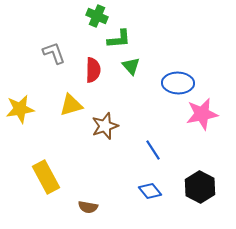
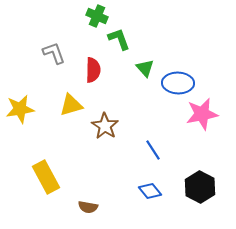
green L-shape: rotated 105 degrees counterclockwise
green triangle: moved 14 px right, 2 px down
brown star: rotated 20 degrees counterclockwise
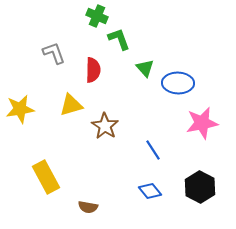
pink star: moved 9 px down
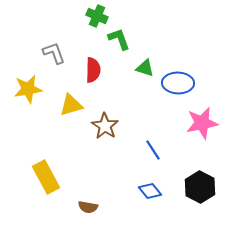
green triangle: rotated 30 degrees counterclockwise
yellow star: moved 8 px right, 20 px up
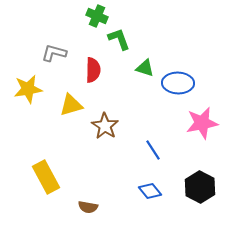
gray L-shape: rotated 55 degrees counterclockwise
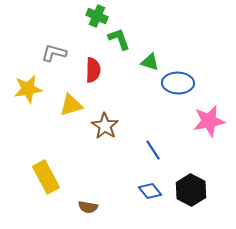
green triangle: moved 5 px right, 6 px up
pink star: moved 7 px right, 2 px up
black hexagon: moved 9 px left, 3 px down
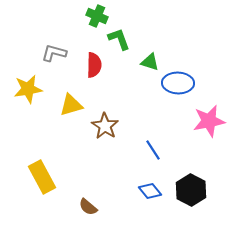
red semicircle: moved 1 px right, 5 px up
yellow rectangle: moved 4 px left
brown semicircle: rotated 30 degrees clockwise
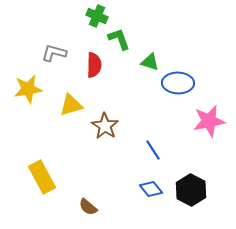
blue diamond: moved 1 px right, 2 px up
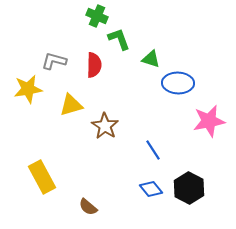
gray L-shape: moved 8 px down
green triangle: moved 1 px right, 3 px up
black hexagon: moved 2 px left, 2 px up
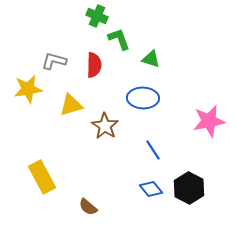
blue ellipse: moved 35 px left, 15 px down
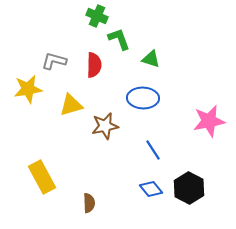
brown star: rotated 28 degrees clockwise
brown semicircle: moved 1 px right, 4 px up; rotated 132 degrees counterclockwise
